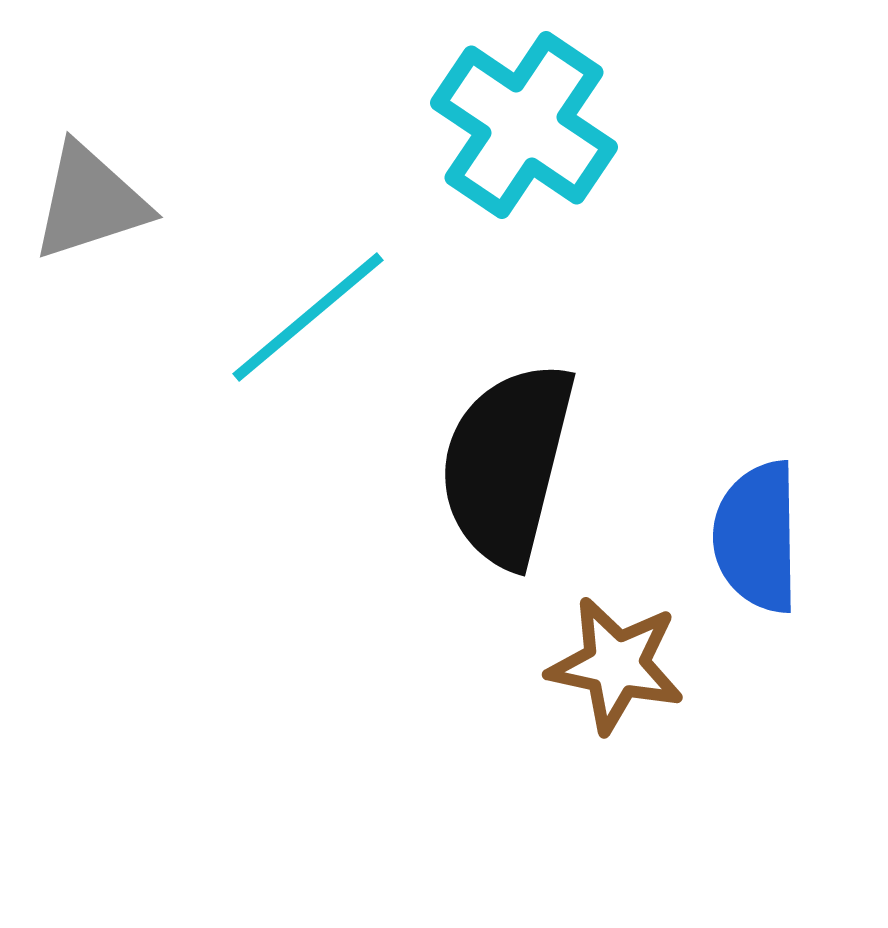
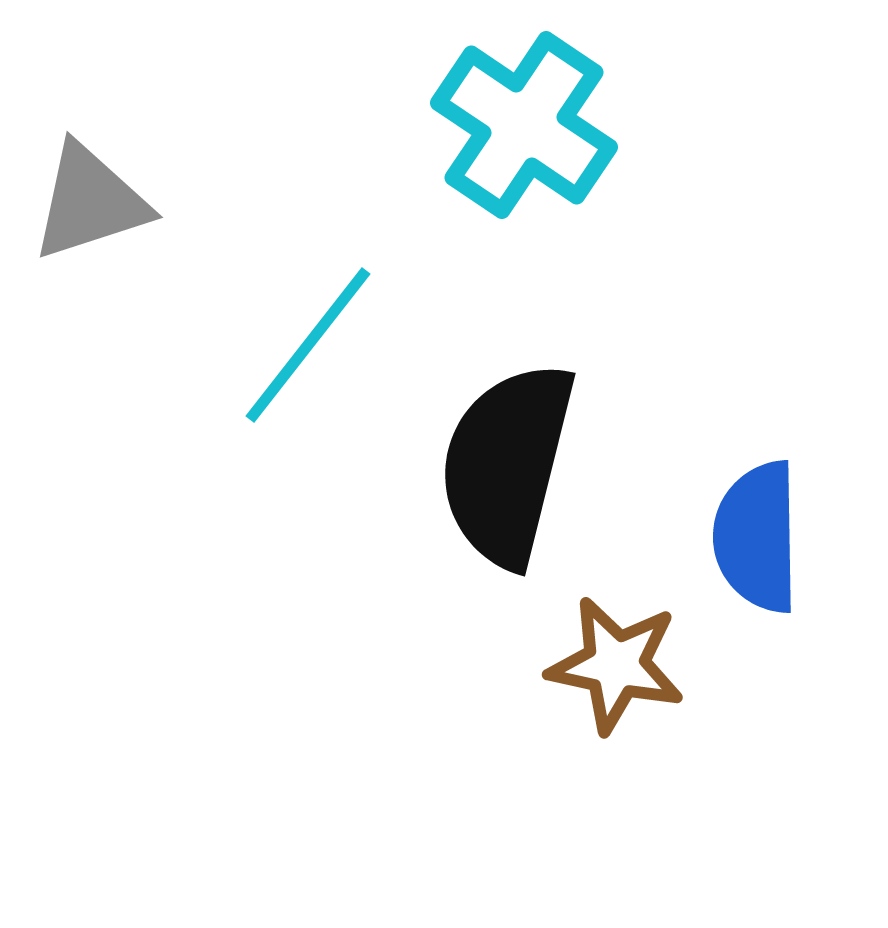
cyan line: moved 28 px down; rotated 12 degrees counterclockwise
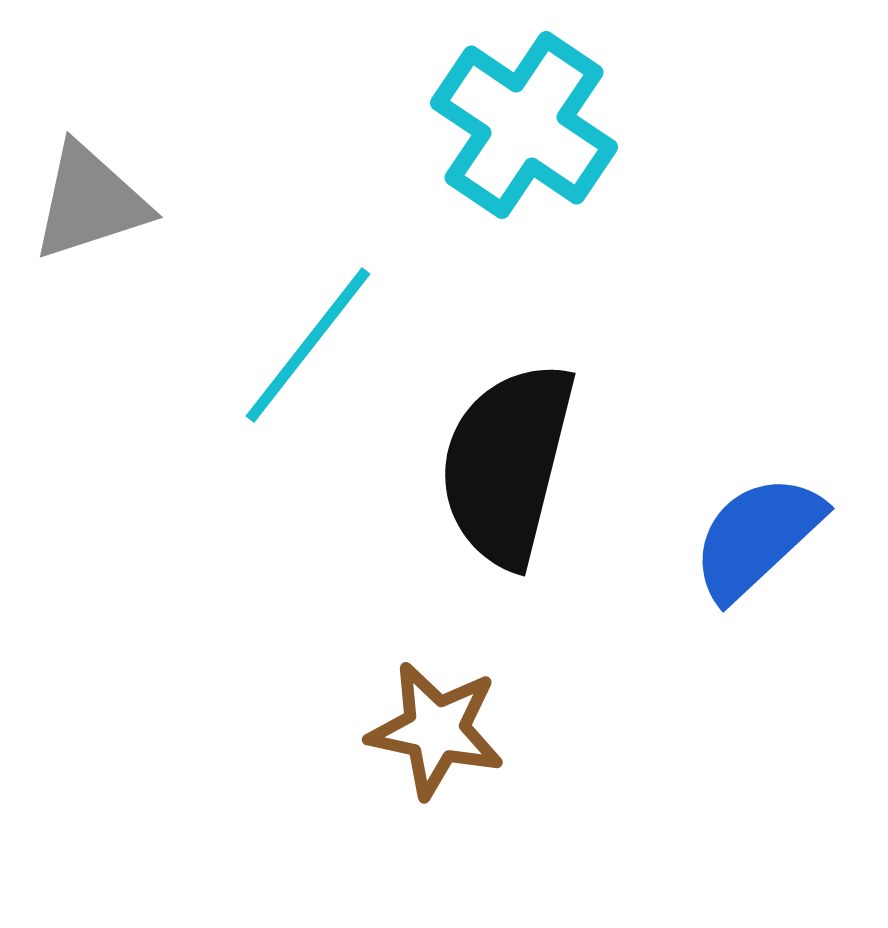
blue semicircle: rotated 48 degrees clockwise
brown star: moved 180 px left, 65 px down
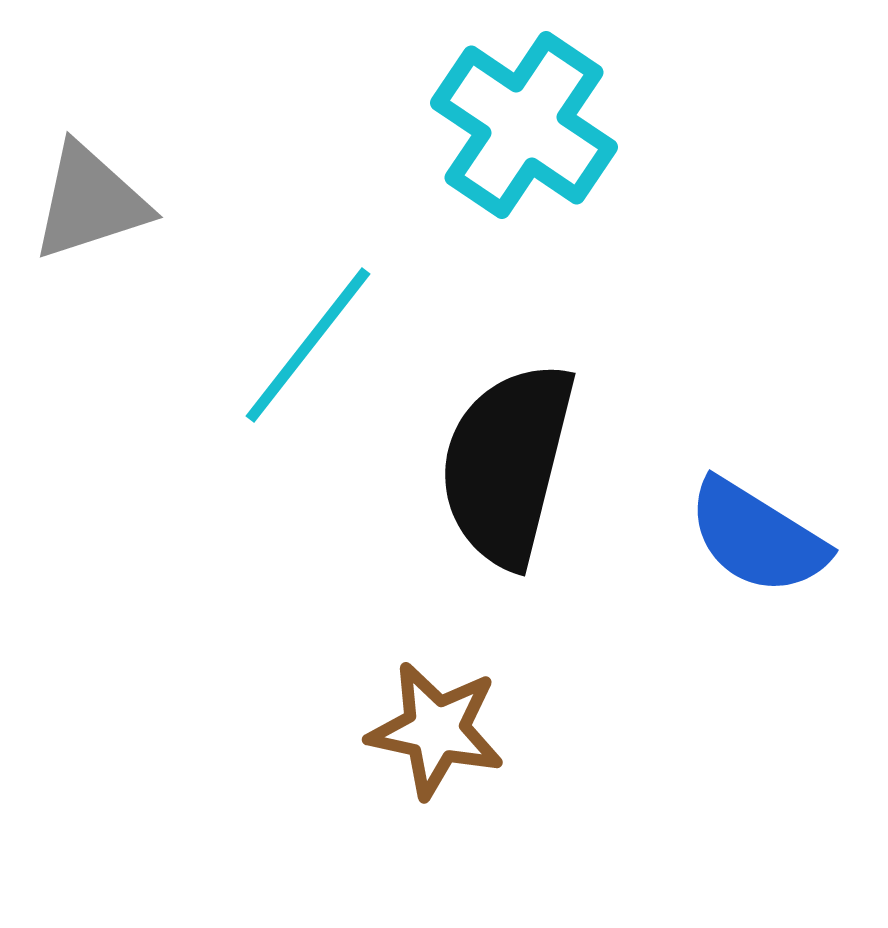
blue semicircle: rotated 105 degrees counterclockwise
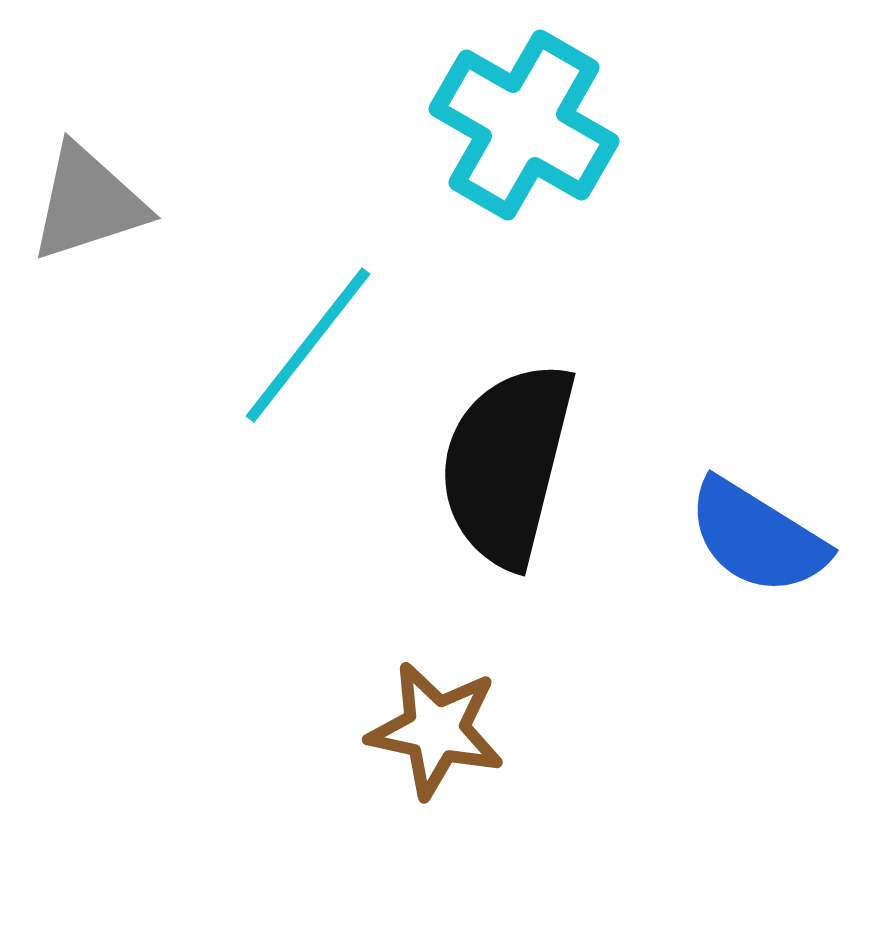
cyan cross: rotated 4 degrees counterclockwise
gray triangle: moved 2 px left, 1 px down
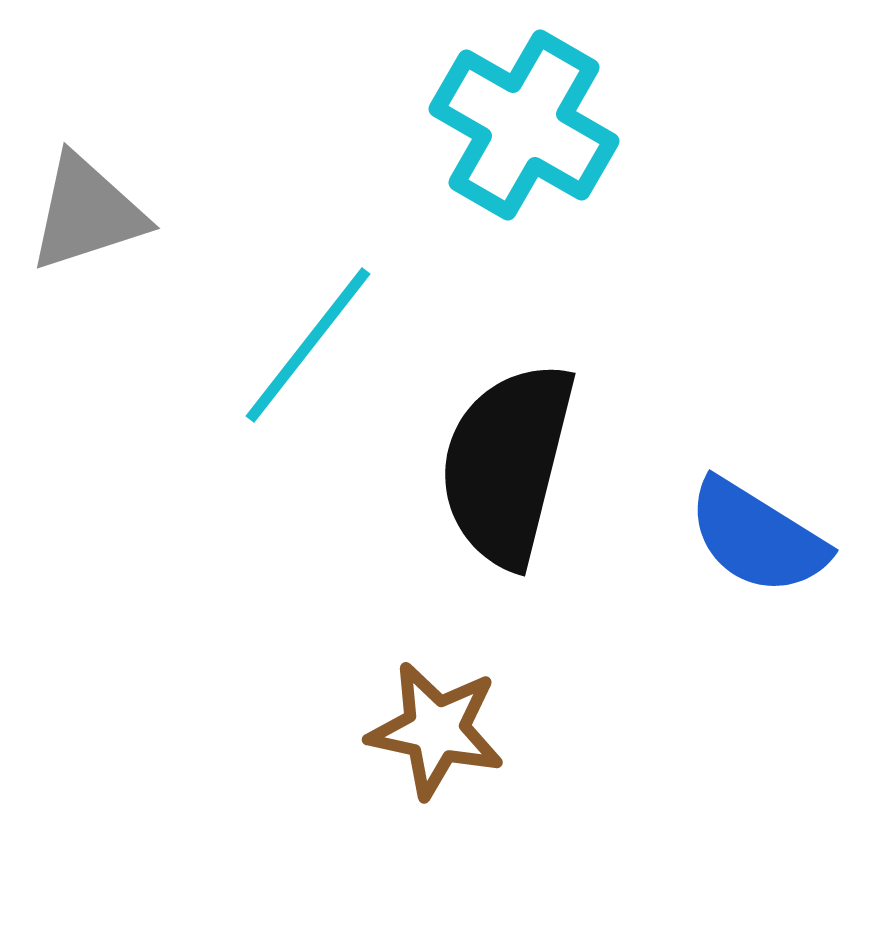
gray triangle: moved 1 px left, 10 px down
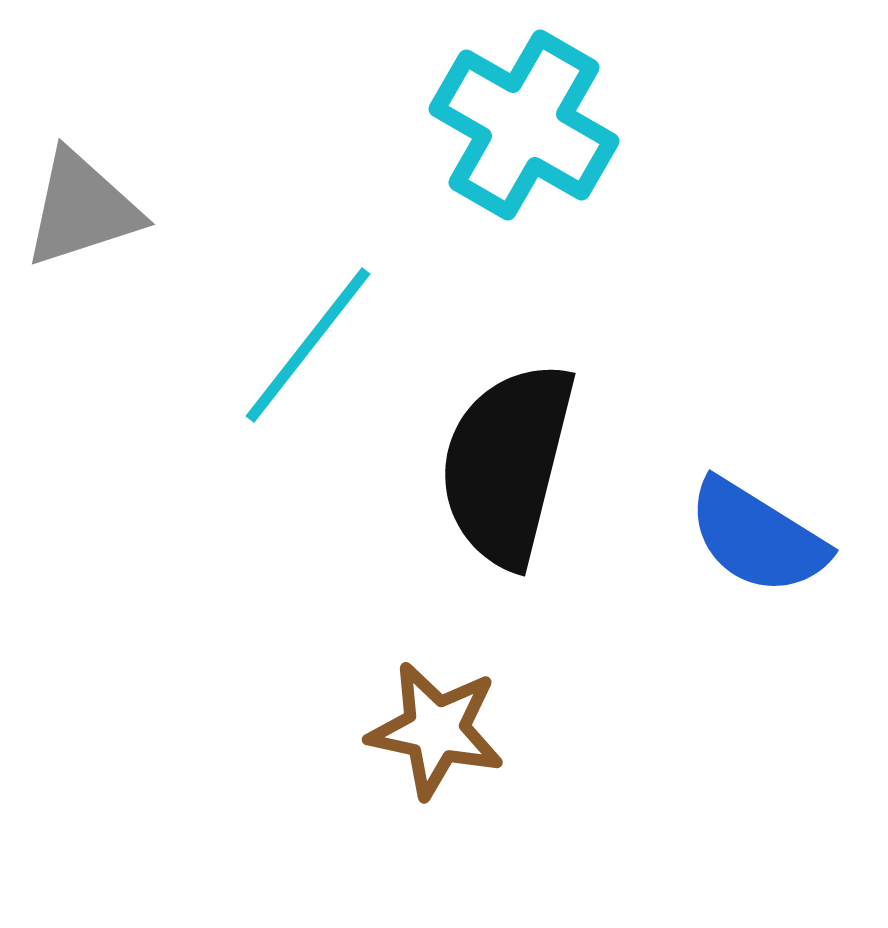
gray triangle: moved 5 px left, 4 px up
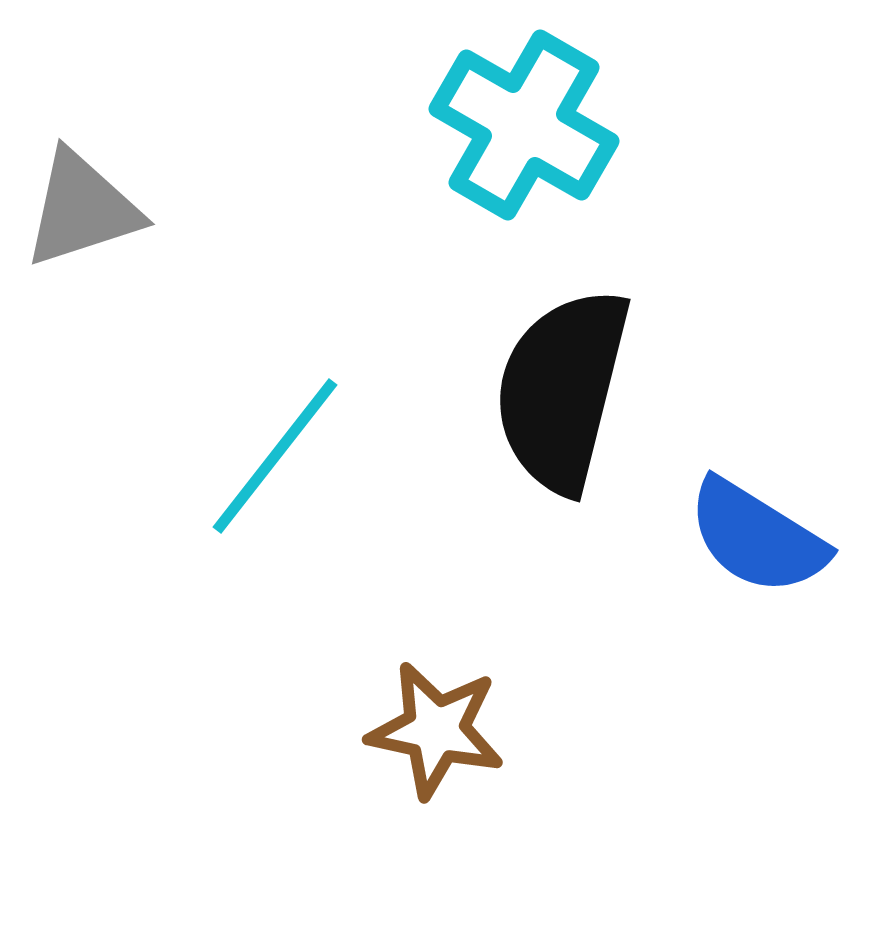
cyan line: moved 33 px left, 111 px down
black semicircle: moved 55 px right, 74 px up
